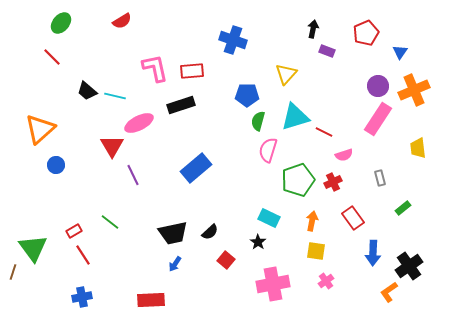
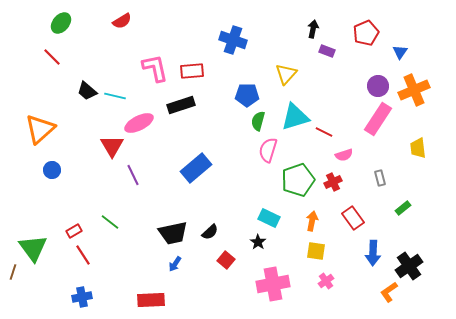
blue circle at (56, 165): moved 4 px left, 5 px down
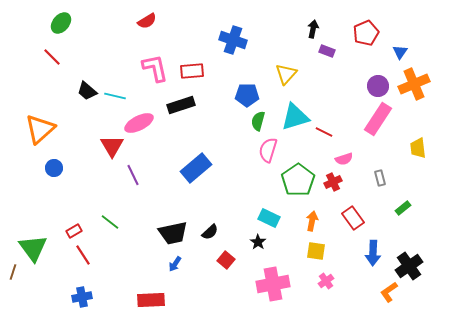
red semicircle at (122, 21): moved 25 px right
orange cross at (414, 90): moved 6 px up
pink semicircle at (344, 155): moved 4 px down
blue circle at (52, 170): moved 2 px right, 2 px up
green pentagon at (298, 180): rotated 16 degrees counterclockwise
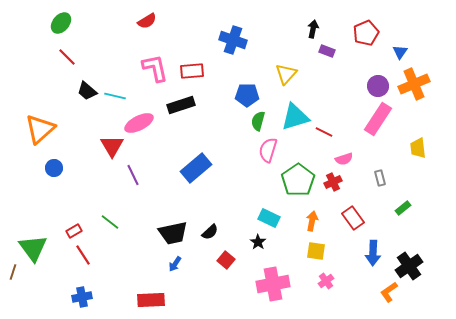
red line at (52, 57): moved 15 px right
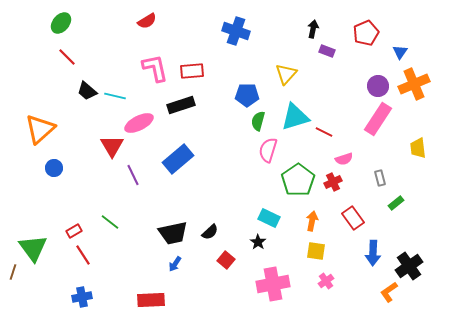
blue cross at (233, 40): moved 3 px right, 9 px up
blue rectangle at (196, 168): moved 18 px left, 9 px up
green rectangle at (403, 208): moved 7 px left, 5 px up
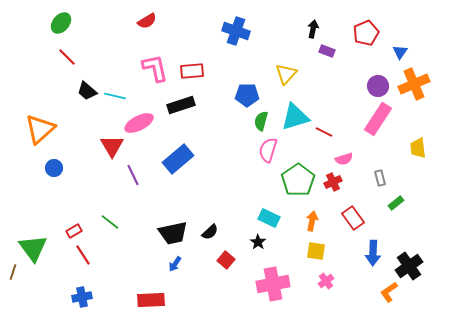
green semicircle at (258, 121): moved 3 px right
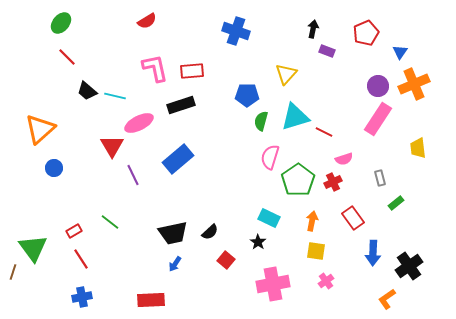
pink semicircle at (268, 150): moved 2 px right, 7 px down
red line at (83, 255): moved 2 px left, 4 px down
orange L-shape at (389, 292): moved 2 px left, 7 px down
